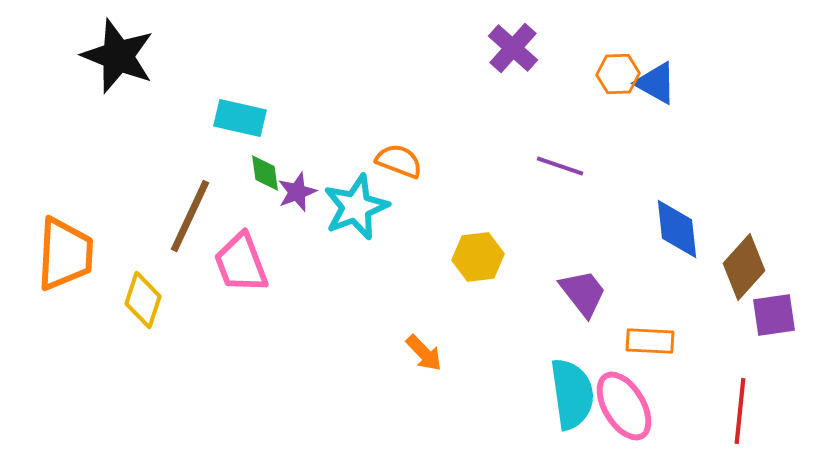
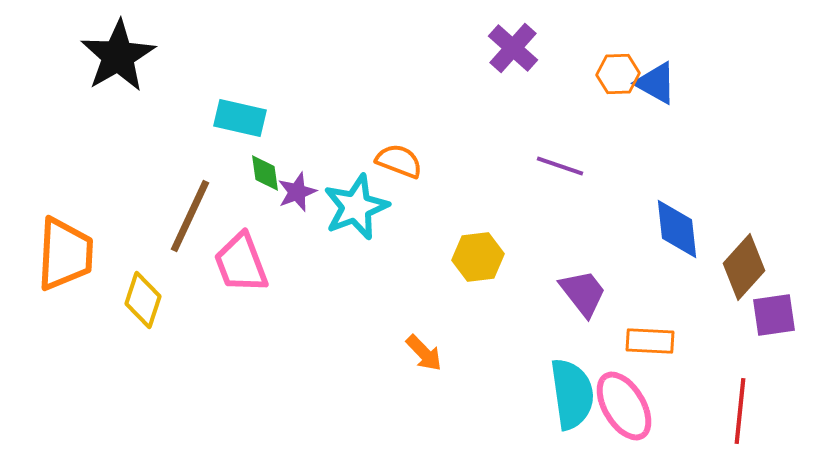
black star: rotated 20 degrees clockwise
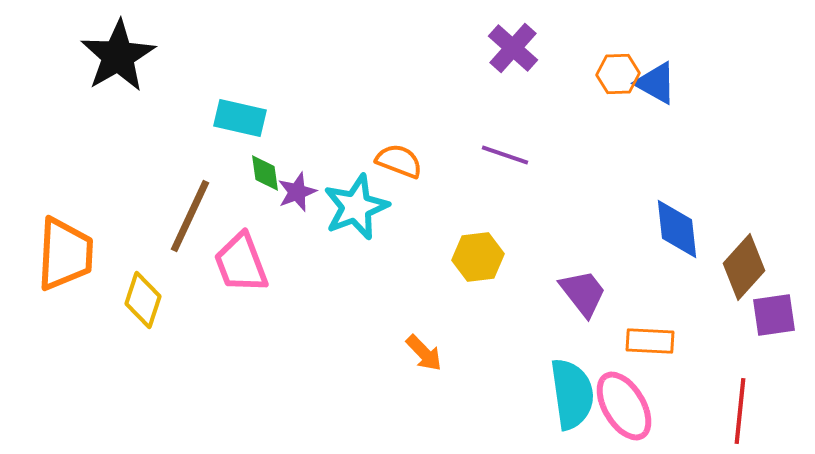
purple line: moved 55 px left, 11 px up
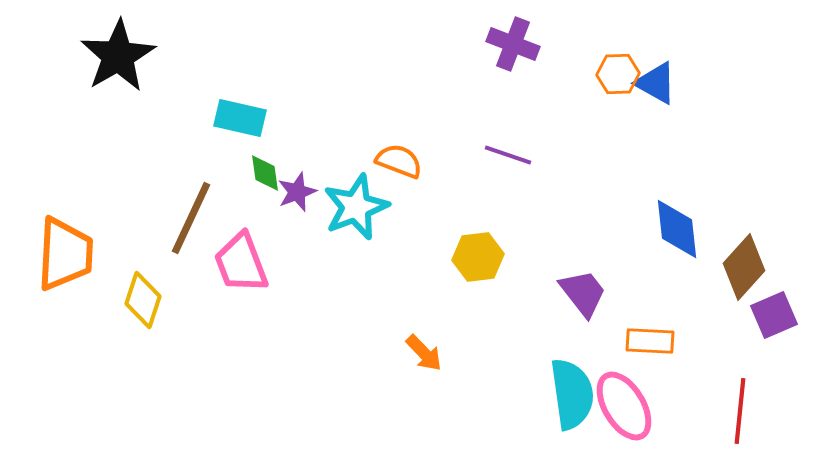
purple cross: moved 4 px up; rotated 21 degrees counterclockwise
purple line: moved 3 px right
brown line: moved 1 px right, 2 px down
purple square: rotated 15 degrees counterclockwise
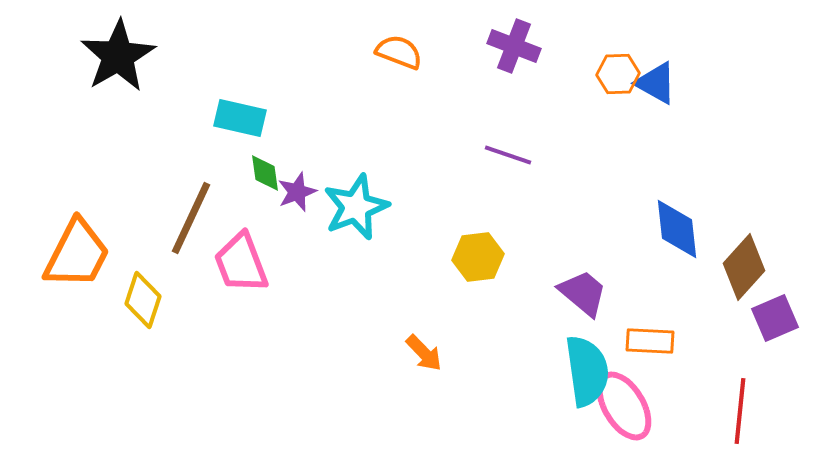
purple cross: moved 1 px right, 2 px down
orange semicircle: moved 109 px up
orange trapezoid: moved 12 px right; rotated 24 degrees clockwise
purple trapezoid: rotated 12 degrees counterclockwise
purple square: moved 1 px right, 3 px down
cyan semicircle: moved 15 px right, 23 px up
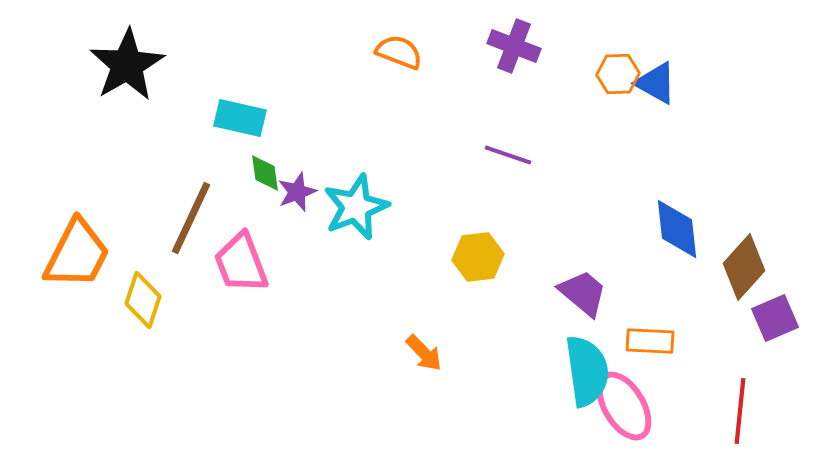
black star: moved 9 px right, 9 px down
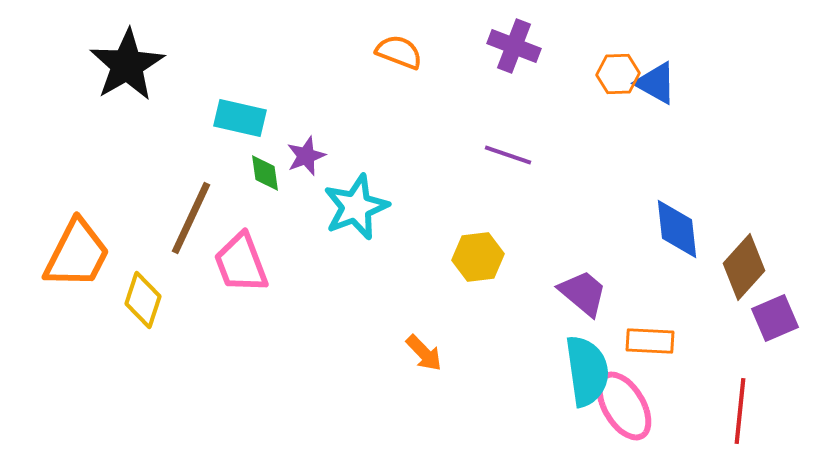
purple star: moved 9 px right, 36 px up
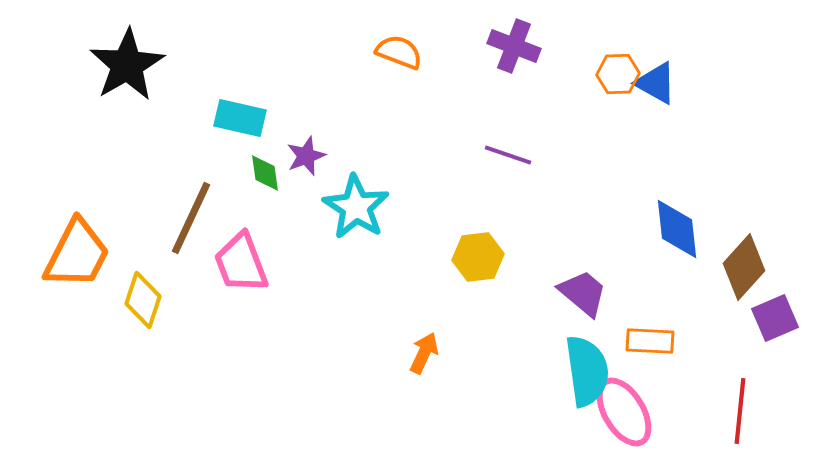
cyan star: rotated 18 degrees counterclockwise
orange arrow: rotated 111 degrees counterclockwise
pink ellipse: moved 6 px down
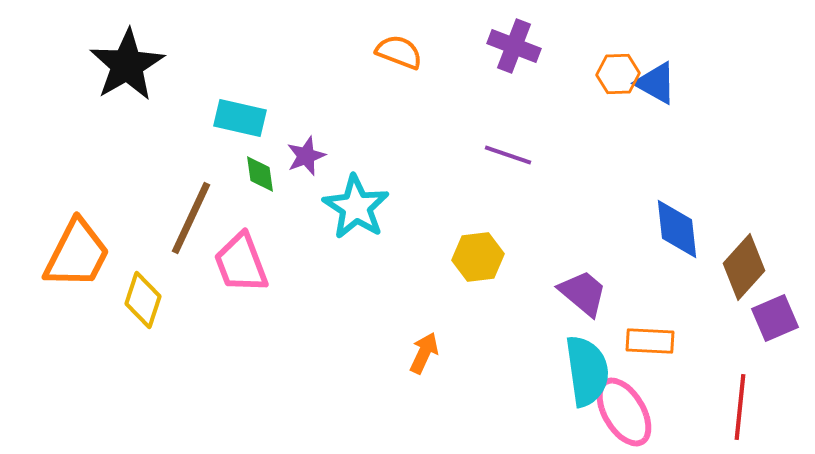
green diamond: moved 5 px left, 1 px down
red line: moved 4 px up
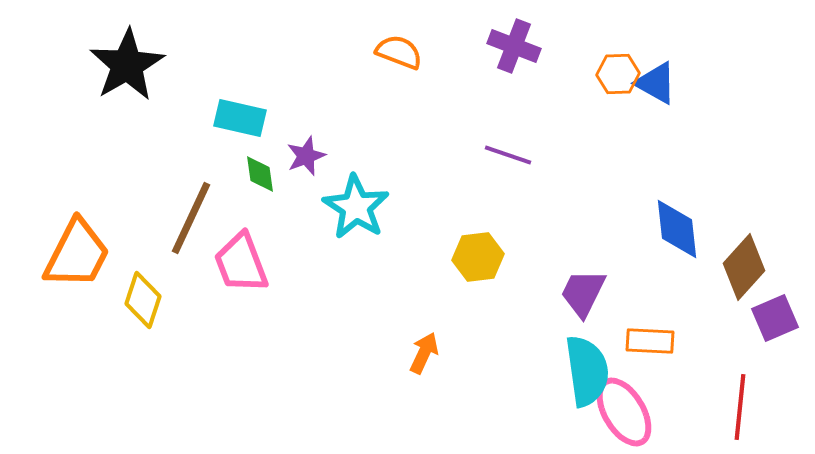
purple trapezoid: rotated 104 degrees counterclockwise
